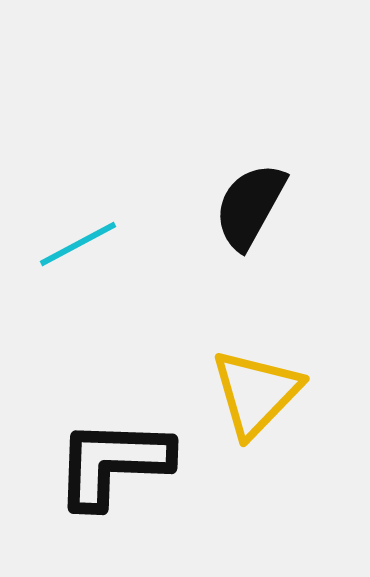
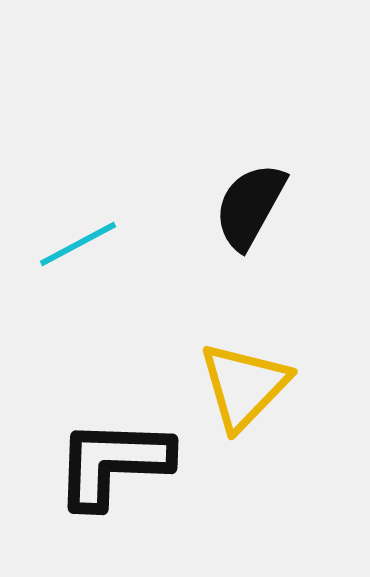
yellow triangle: moved 12 px left, 7 px up
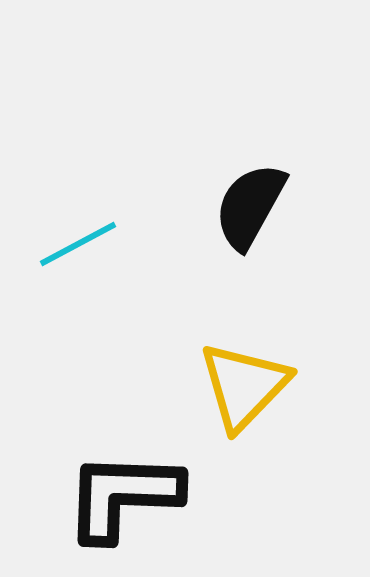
black L-shape: moved 10 px right, 33 px down
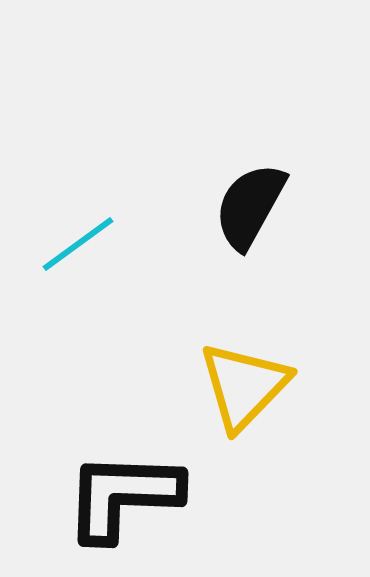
cyan line: rotated 8 degrees counterclockwise
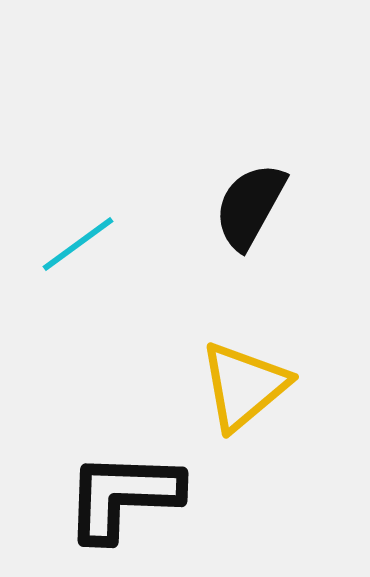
yellow triangle: rotated 6 degrees clockwise
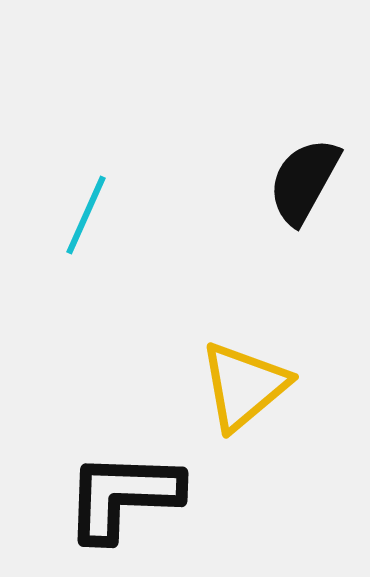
black semicircle: moved 54 px right, 25 px up
cyan line: moved 8 px right, 29 px up; rotated 30 degrees counterclockwise
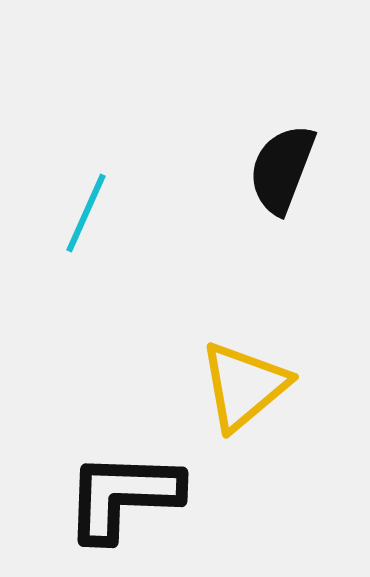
black semicircle: moved 22 px left, 12 px up; rotated 8 degrees counterclockwise
cyan line: moved 2 px up
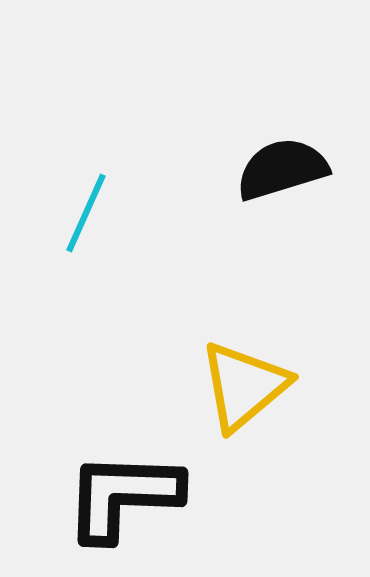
black semicircle: rotated 52 degrees clockwise
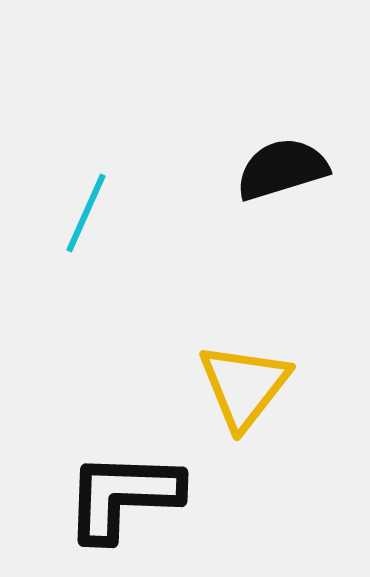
yellow triangle: rotated 12 degrees counterclockwise
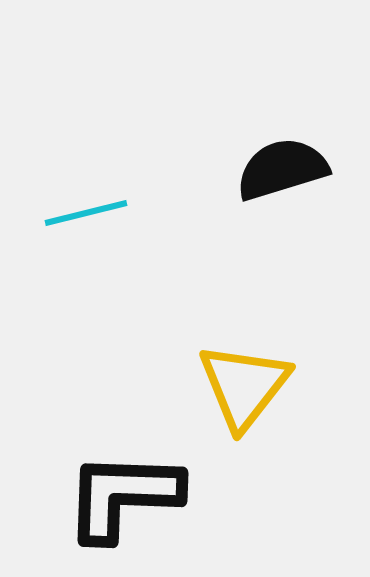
cyan line: rotated 52 degrees clockwise
